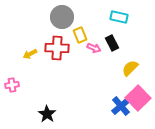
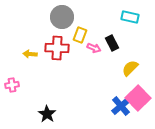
cyan rectangle: moved 11 px right
yellow rectangle: rotated 42 degrees clockwise
yellow arrow: rotated 32 degrees clockwise
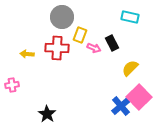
yellow arrow: moved 3 px left
pink square: moved 1 px right, 1 px up
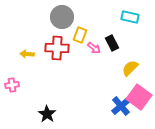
pink arrow: rotated 16 degrees clockwise
pink square: rotated 10 degrees counterclockwise
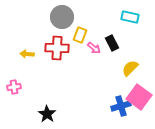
pink cross: moved 2 px right, 2 px down
blue cross: rotated 24 degrees clockwise
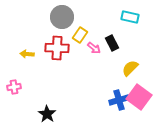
yellow rectangle: rotated 14 degrees clockwise
blue cross: moved 2 px left, 6 px up
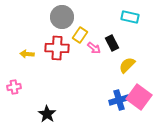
yellow semicircle: moved 3 px left, 3 px up
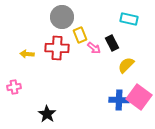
cyan rectangle: moved 1 px left, 2 px down
yellow rectangle: rotated 56 degrees counterclockwise
yellow semicircle: moved 1 px left
blue cross: rotated 18 degrees clockwise
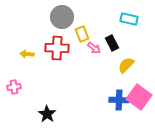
yellow rectangle: moved 2 px right, 1 px up
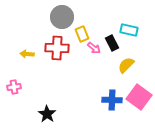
cyan rectangle: moved 11 px down
blue cross: moved 7 px left
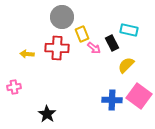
pink square: moved 1 px up
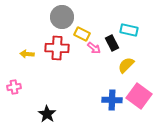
yellow rectangle: rotated 42 degrees counterclockwise
